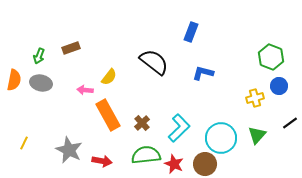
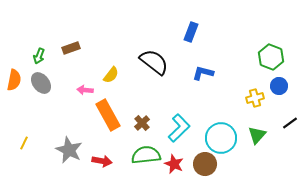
yellow semicircle: moved 2 px right, 2 px up
gray ellipse: rotated 40 degrees clockwise
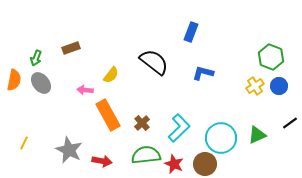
green arrow: moved 3 px left, 2 px down
yellow cross: moved 12 px up; rotated 18 degrees counterclockwise
green triangle: rotated 24 degrees clockwise
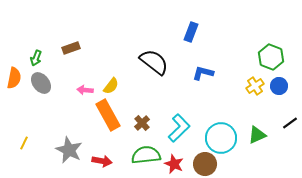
yellow semicircle: moved 11 px down
orange semicircle: moved 2 px up
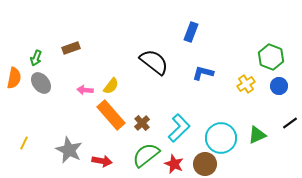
yellow cross: moved 9 px left, 2 px up
orange rectangle: moved 3 px right; rotated 12 degrees counterclockwise
green semicircle: rotated 32 degrees counterclockwise
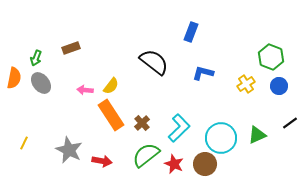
orange rectangle: rotated 8 degrees clockwise
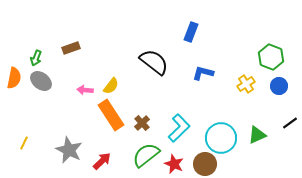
gray ellipse: moved 2 px up; rotated 15 degrees counterclockwise
red arrow: rotated 54 degrees counterclockwise
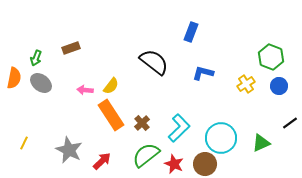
gray ellipse: moved 2 px down
green triangle: moved 4 px right, 8 px down
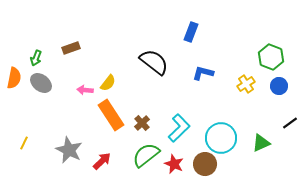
yellow semicircle: moved 3 px left, 3 px up
